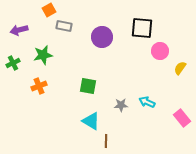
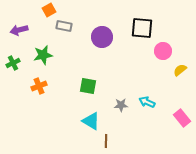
pink circle: moved 3 px right
yellow semicircle: moved 2 px down; rotated 16 degrees clockwise
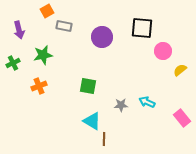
orange square: moved 2 px left, 1 px down
purple arrow: rotated 90 degrees counterclockwise
cyan triangle: moved 1 px right
brown line: moved 2 px left, 2 px up
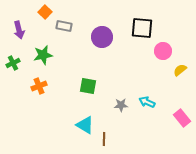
orange square: moved 2 px left, 1 px down; rotated 16 degrees counterclockwise
cyan triangle: moved 7 px left, 4 px down
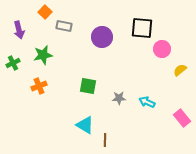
pink circle: moved 1 px left, 2 px up
gray star: moved 2 px left, 7 px up
brown line: moved 1 px right, 1 px down
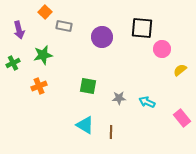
brown line: moved 6 px right, 8 px up
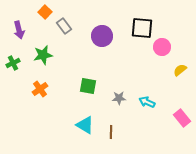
gray rectangle: rotated 42 degrees clockwise
purple circle: moved 1 px up
pink circle: moved 2 px up
orange cross: moved 1 px right, 3 px down; rotated 14 degrees counterclockwise
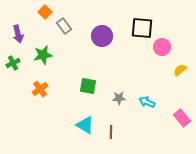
purple arrow: moved 1 px left, 4 px down
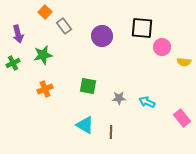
yellow semicircle: moved 4 px right, 8 px up; rotated 136 degrees counterclockwise
orange cross: moved 5 px right; rotated 14 degrees clockwise
